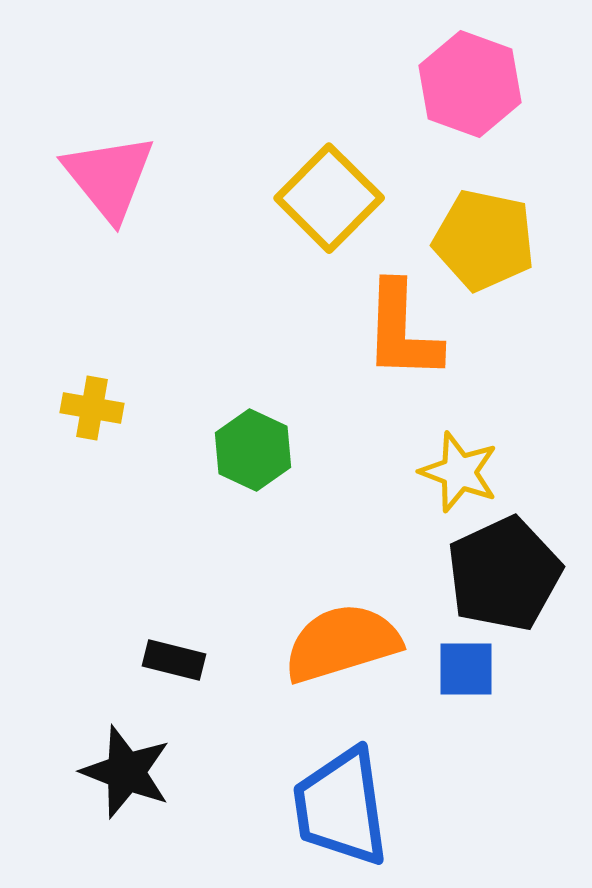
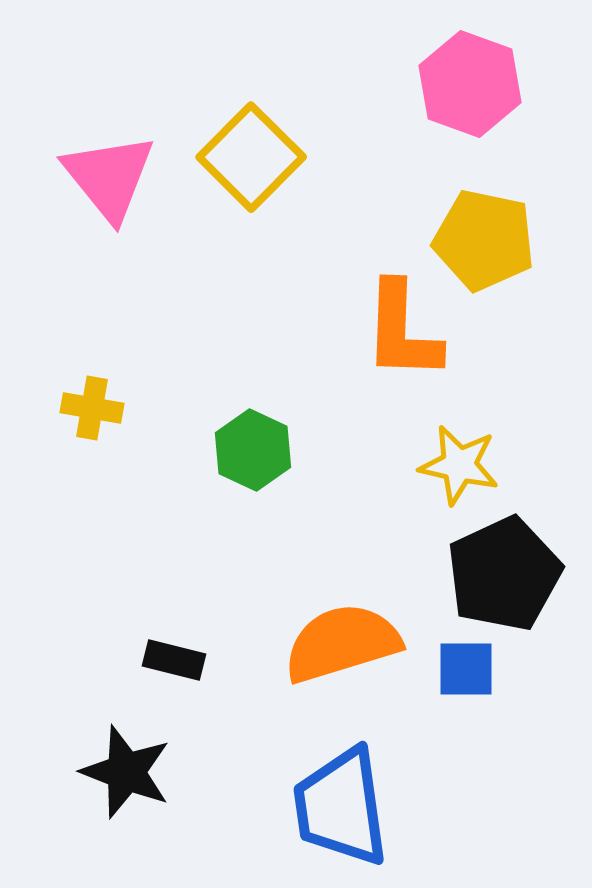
yellow square: moved 78 px left, 41 px up
yellow star: moved 7 px up; rotated 8 degrees counterclockwise
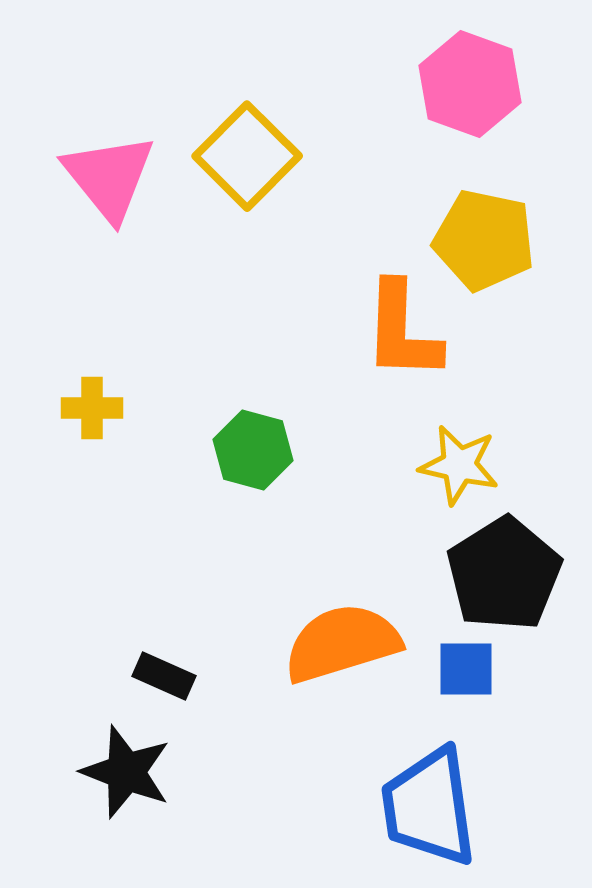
yellow square: moved 4 px left, 1 px up
yellow cross: rotated 10 degrees counterclockwise
green hexagon: rotated 10 degrees counterclockwise
black pentagon: rotated 7 degrees counterclockwise
black rectangle: moved 10 px left, 16 px down; rotated 10 degrees clockwise
blue trapezoid: moved 88 px right
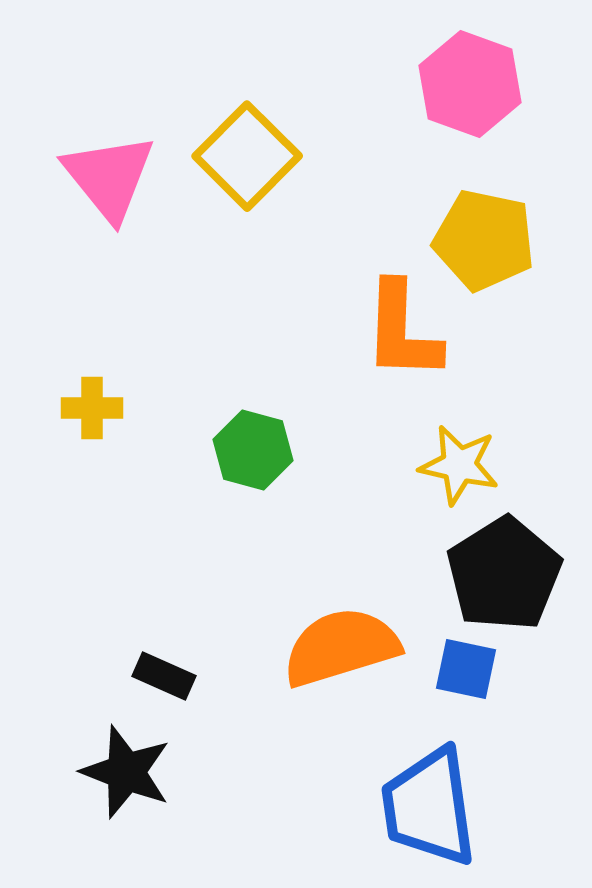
orange semicircle: moved 1 px left, 4 px down
blue square: rotated 12 degrees clockwise
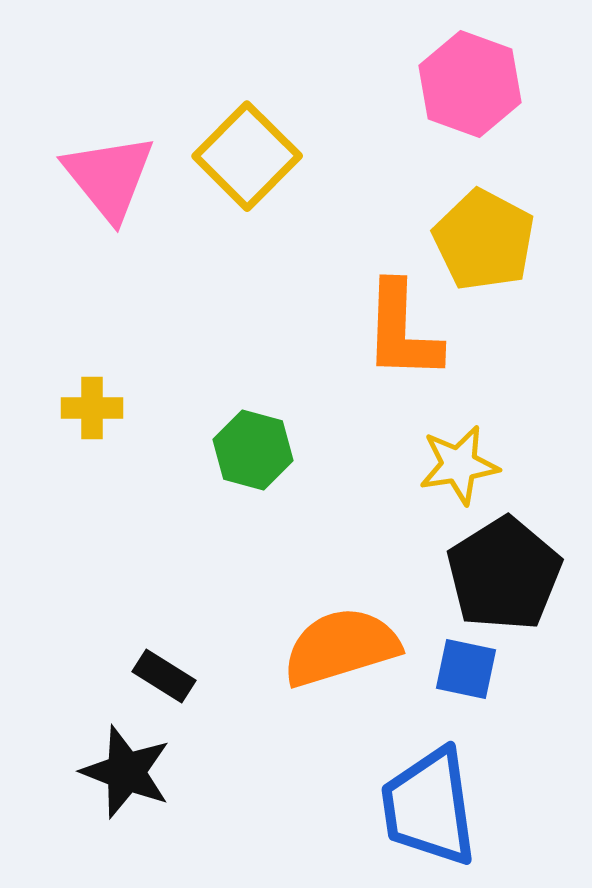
yellow pentagon: rotated 16 degrees clockwise
yellow star: rotated 22 degrees counterclockwise
black rectangle: rotated 8 degrees clockwise
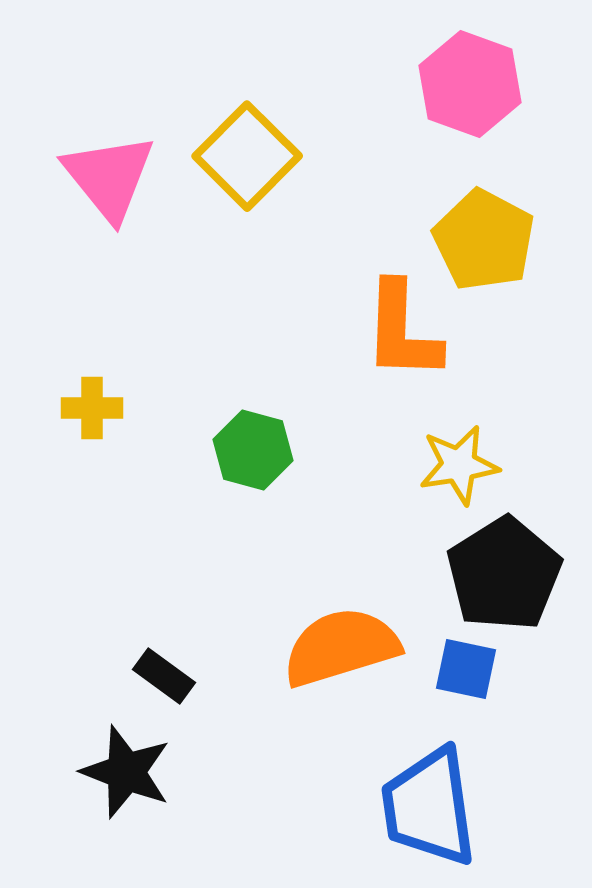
black rectangle: rotated 4 degrees clockwise
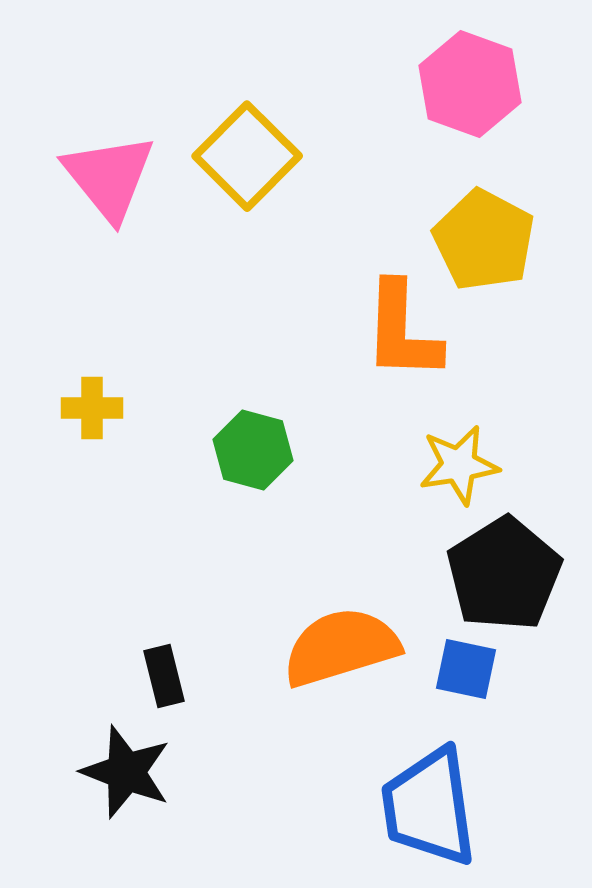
black rectangle: rotated 40 degrees clockwise
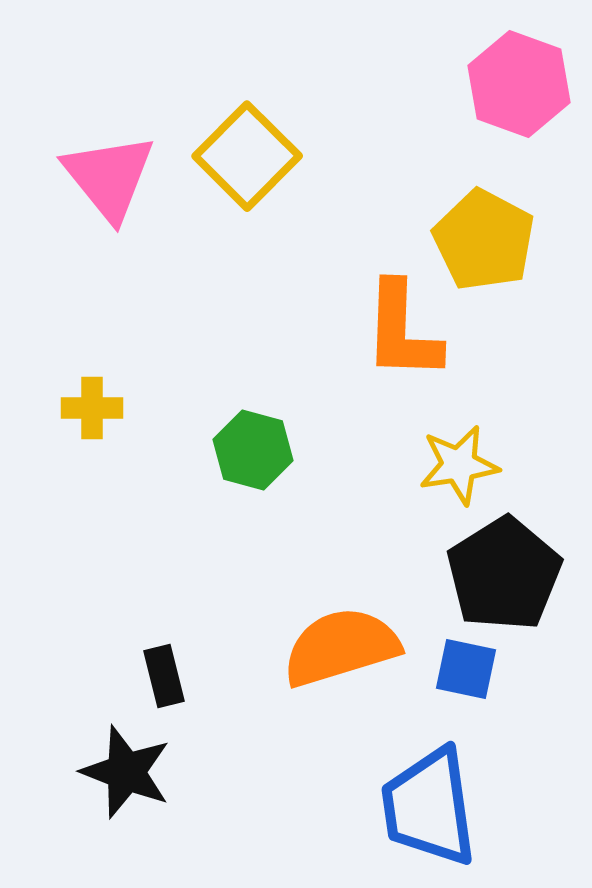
pink hexagon: moved 49 px right
